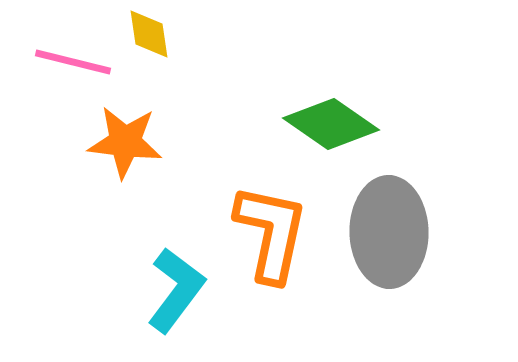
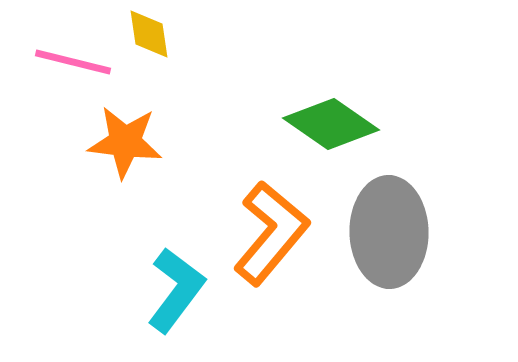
orange L-shape: rotated 28 degrees clockwise
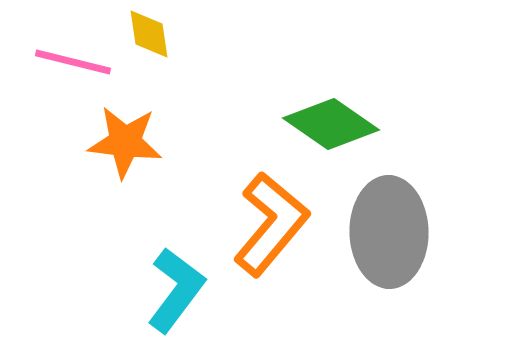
orange L-shape: moved 9 px up
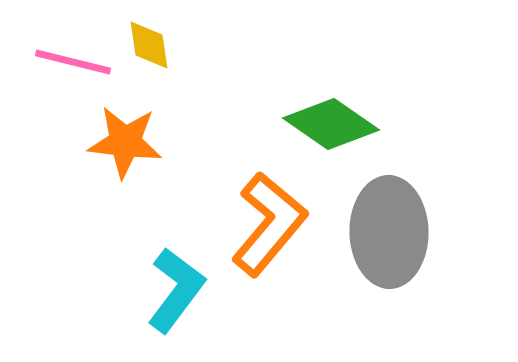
yellow diamond: moved 11 px down
orange L-shape: moved 2 px left
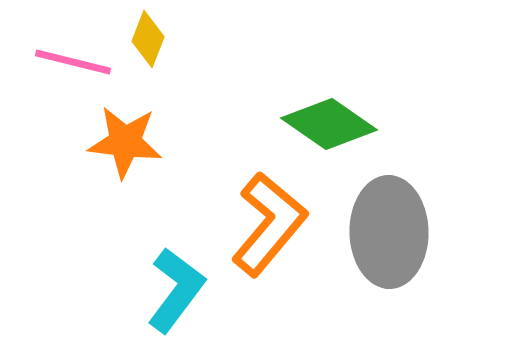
yellow diamond: moved 1 px left, 6 px up; rotated 30 degrees clockwise
green diamond: moved 2 px left
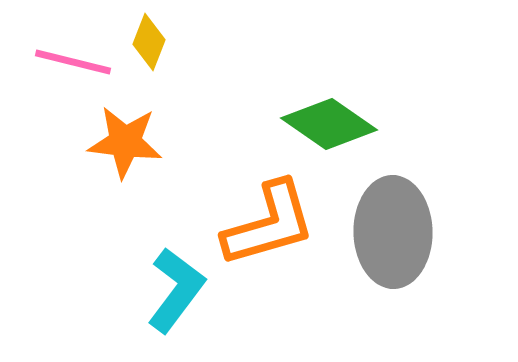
yellow diamond: moved 1 px right, 3 px down
orange L-shape: rotated 34 degrees clockwise
gray ellipse: moved 4 px right
